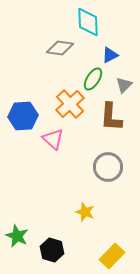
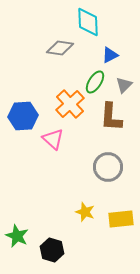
green ellipse: moved 2 px right, 3 px down
yellow rectangle: moved 9 px right, 37 px up; rotated 40 degrees clockwise
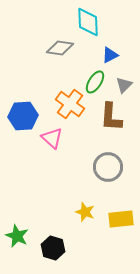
orange cross: rotated 12 degrees counterclockwise
pink triangle: moved 1 px left, 1 px up
black hexagon: moved 1 px right, 2 px up
